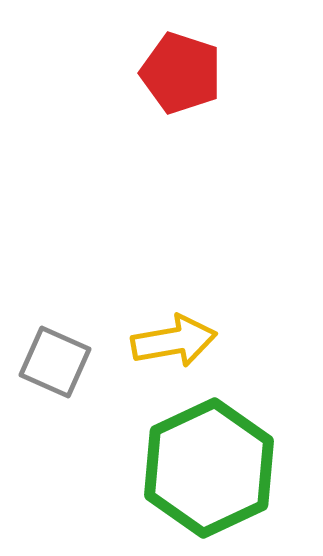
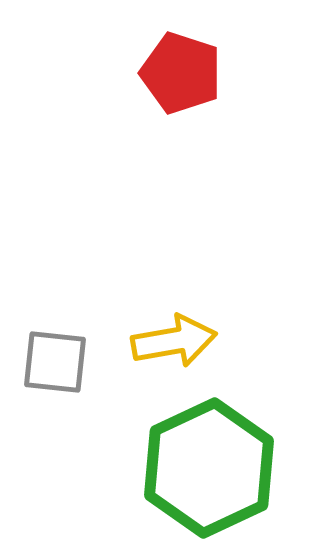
gray square: rotated 18 degrees counterclockwise
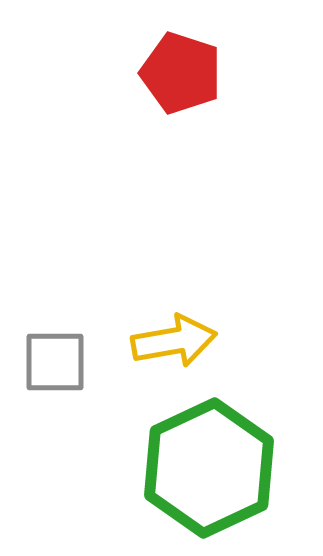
gray square: rotated 6 degrees counterclockwise
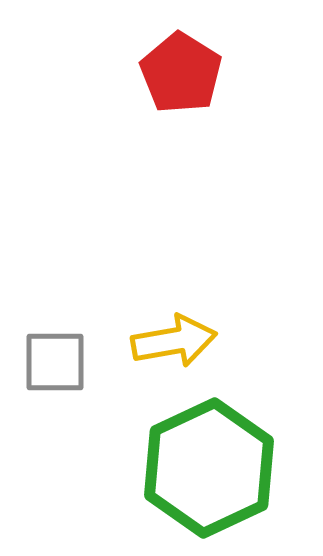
red pentagon: rotated 14 degrees clockwise
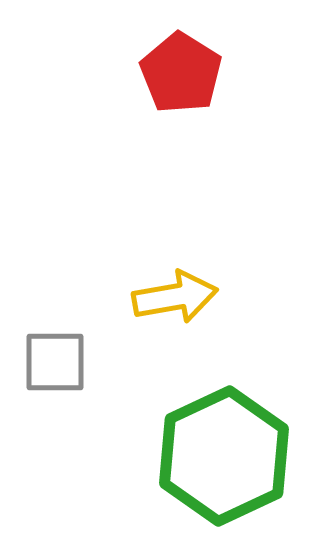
yellow arrow: moved 1 px right, 44 px up
green hexagon: moved 15 px right, 12 px up
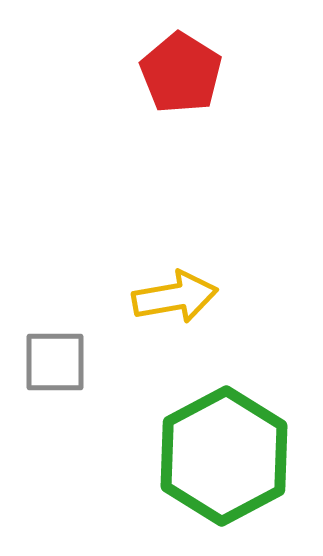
green hexagon: rotated 3 degrees counterclockwise
